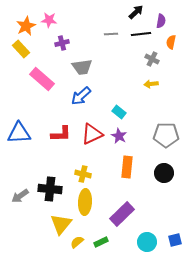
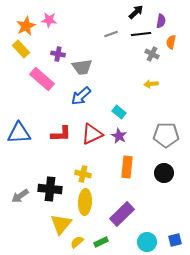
gray line: rotated 16 degrees counterclockwise
purple cross: moved 4 px left, 11 px down; rotated 24 degrees clockwise
gray cross: moved 5 px up
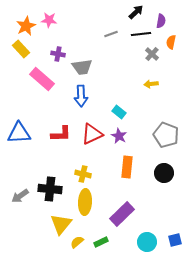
gray cross: rotated 16 degrees clockwise
blue arrow: rotated 50 degrees counterclockwise
gray pentagon: rotated 20 degrees clockwise
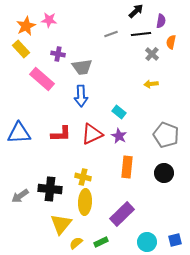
black arrow: moved 1 px up
yellow cross: moved 3 px down
yellow semicircle: moved 1 px left, 1 px down
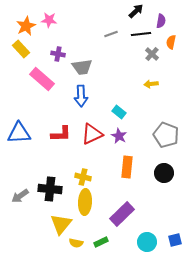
yellow semicircle: rotated 128 degrees counterclockwise
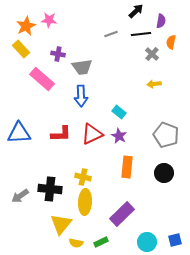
yellow arrow: moved 3 px right
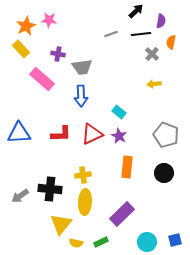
yellow cross: moved 2 px up; rotated 21 degrees counterclockwise
